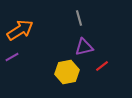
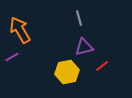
orange arrow: rotated 88 degrees counterclockwise
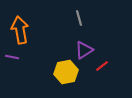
orange arrow: rotated 20 degrees clockwise
purple triangle: moved 3 px down; rotated 18 degrees counterclockwise
purple line: rotated 40 degrees clockwise
yellow hexagon: moved 1 px left
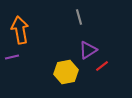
gray line: moved 1 px up
purple triangle: moved 4 px right
purple line: rotated 24 degrees counterclockwise
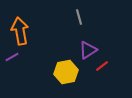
orange arrow: moved 1 px down
purple line: rotated 16 degrees counterclockwise
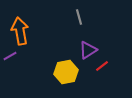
purple line: moved 2 px left, 1 px up
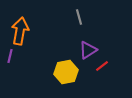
orange arrow: rotated 20 degrees clockwise
purple line: rotated 48 degrees counterclockwise
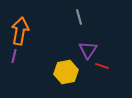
purple triangle: rotated 24 degrees counterclockwise
purple line: moved 4 px right
red line: rotated 56 degrees clockwise
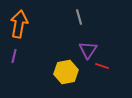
orange arrow: moved 1 px left, 7 px up
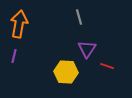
purple triangle: moved 1 px left, 1 px up
red line: moved 5 px right
yellow hexagon: rotated 15 degrees clockwise
